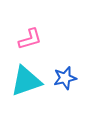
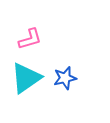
cyan triangle: moved 3 px up; rotated 16 degrees counterclockwise
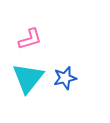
cyan triangle: moved 2 px right; rotated 16 degrees counterclockwise
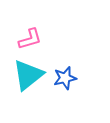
cyan triangle: moved 3 px up; rotated 12 degrees clockwise
